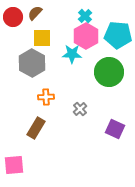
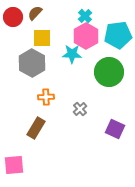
cyan pentagon: rotated 12 degrees counterclockwise
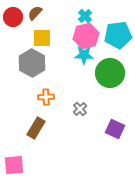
pink hexagon: rotated 15 degrees clockwise
cyan star: moved 12 px right, 1 px down
green circle: moved 1 px right, 1 px down
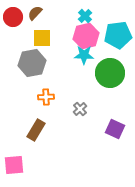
gray hexagon: rotated 20 degrees clockwise
brown rectangle: moved 2 px down
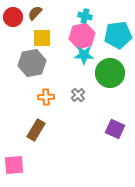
cyan cross: rotated 32 degrees counterclockwise
pink hexagon: moved 4 px left
gray cross: moved 2 px left, 14 px up
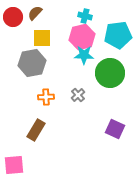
pink hexagon: moved 1 px down
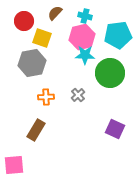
brown semicircle: moved 20 px right
red circle: moved 11 px right, 4 px down
yellow square: rotated 18 degrees clockwise
cyan star: moved 1 px right
